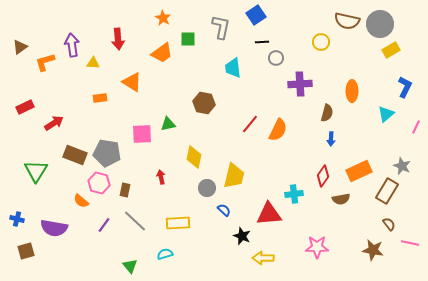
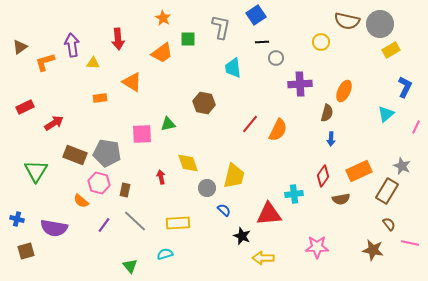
orange ellipse at (352, 91): moved 8 px left; rotated 25 degrees clockwise
yellow diamond at (194, 157): moved 6 px left, 6 px down; rotated 30 degrees counterclockwise
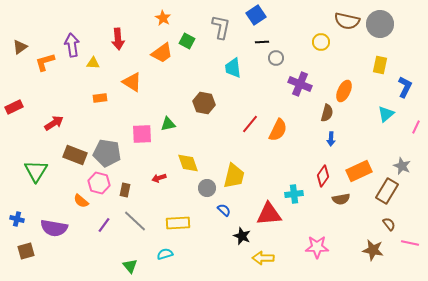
green square at (188, 39): moved 1 px left, 2 px down; rotated 28 degrees clockwise
yellow rectangle at (391, 50): moved 11 px left, 15 px down; rotated 48 degrees counterclockwise
purple cross at (300, 84): rotated 25 degrees clockwise
red rectangle at (25, 107): moved 11 px left
red arrow at (161, 177): moved 2 px left, 1 px down; rotated 96 degrees counterclockwise
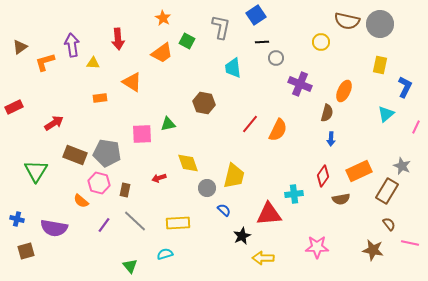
black star at (242, 236): rotated 24 degrees clockwise
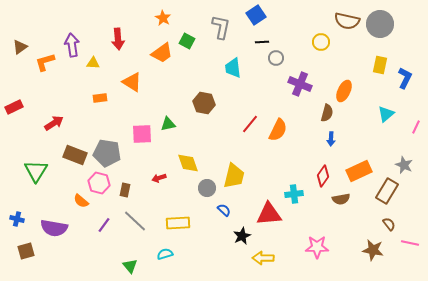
blue L-shape at (405, 87): moved 9 px up
gray star at (402, 166): moved 2 px right, 1 px up
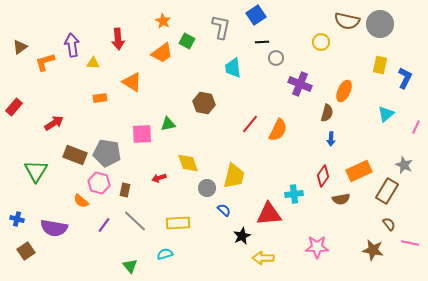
orange star at (163, 18): moved 3 px down
red rectangle at (14, 107): rotated 24 degrees counterclockwise
brown square at (26, 251): rotated 18 degrees counterclockwise
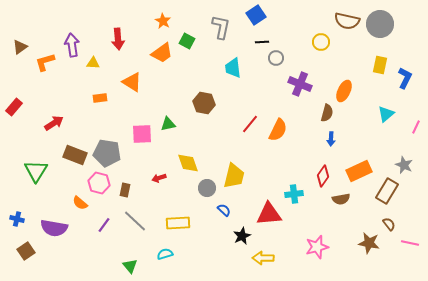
orange semicircle at (81, 201): moved 1 px left, 2 px down
pink star at (317, 247): rotated 15 degrees counterclockwise
brown star at (373, 250): moved 4 px left, 7 px up
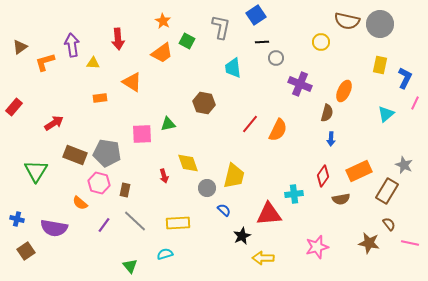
pink line at (416, 127): moved 1 px left, 24 px up
red arrow at (159, 178): moved 5 px right, 2 px up; rotated 88 degrees counterclockwise
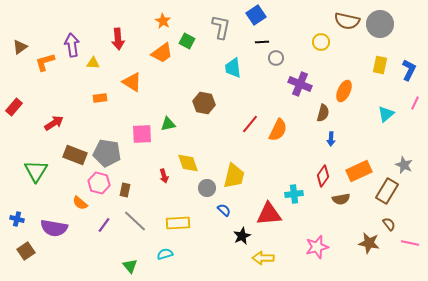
blue L-shape at (405, 78): moved 4 px right, 8 px up
brown semicircle at (327, 113): moved 4 px left
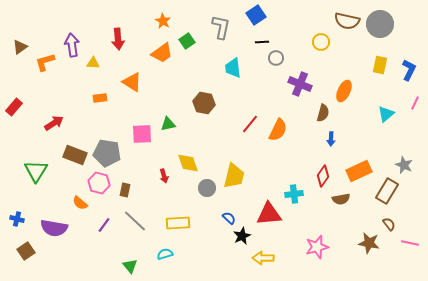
green square at (187, 41): rotated 28 degrees clockwise
blue semicircle at (224, 210): moved 5 px right, 8 px down
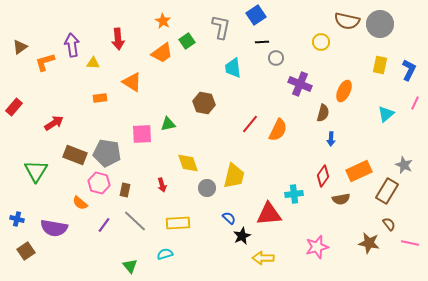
red arrow at (164, 176): moved 2 px left, 9 px down
